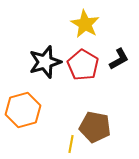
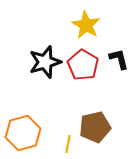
yellow star: moved 1 px right, 1 px down
black L-shape: rotated 75 degrees counterclockwise
orange hexagon: moved 23 px down
brown pentagon: rotated 24 degrees counterclockwise
yellow line: moved 3 px left
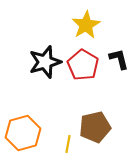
yellow star: rotated 12 degrees clockwise
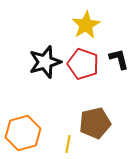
red pentagon: moved 1 px up; rotated 12 degrees counterclockwise
brown pentagon: moved 4 px up
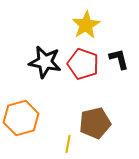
black star: rotated 28 degrees clockwise
orange hexagon: moved 2 px left, 15 px up
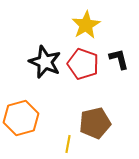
black star: rotated 12 degrees clockwise
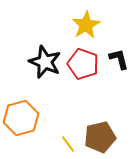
brown pentagon: moved 5 px right, 14 px down
yellow line: rotated 48 degrees counterclockwise
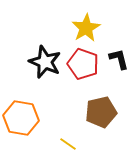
yellow star: moved 3 px down
orange hexagon: rotated 24 degrees clockwise
brown pentagon: moved 1 px right, 25 px up
yellow line: rotated 18 degrees counterclockwise
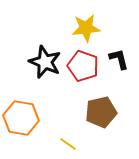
yellow star: rotated 24 degrees clockwise
red pentagon: moved 2 px down
